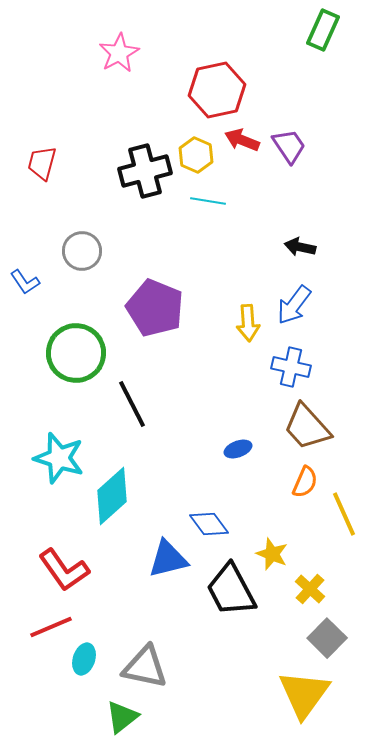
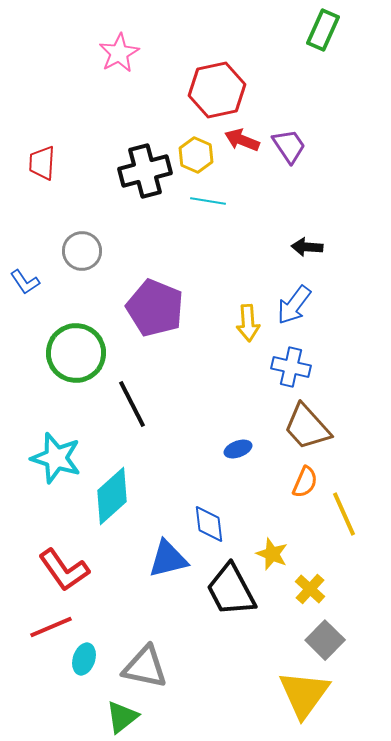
red trapezoid: rotated 12 degrees counterclockwise
black arrow: moved 7 px right; rotated 8 degrees counterclockwise
cyan star: moved 3 px left
blue diamond: rotated 30 degrees clockwise
gray square: moved 2 px left, 2 px down
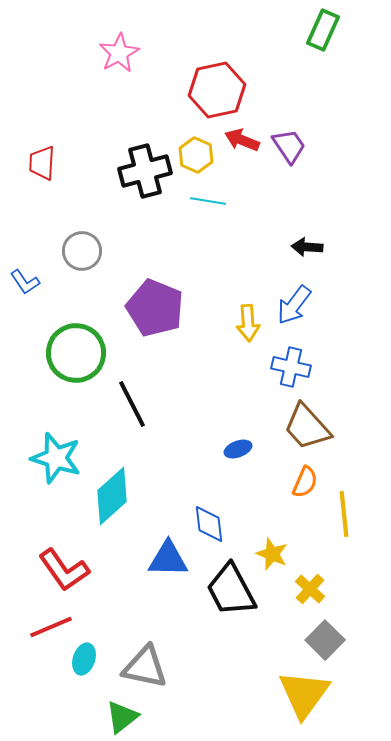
yellow line: rotated 18 degrees clockwise
blue triangle: rotated 15 degrees clockwise
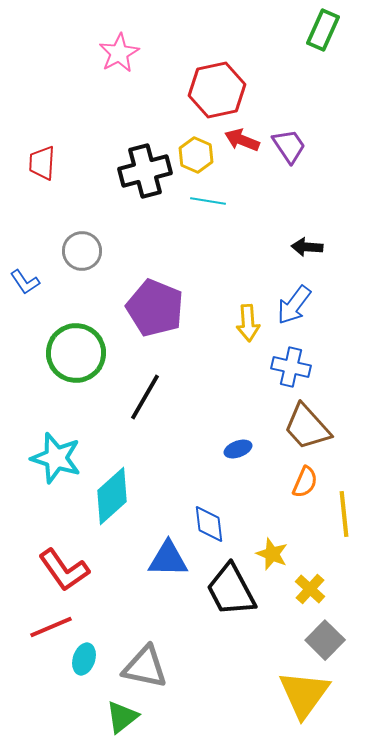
black line: moved 13 px right, 7 px up; rotated 57 degrees clockwise
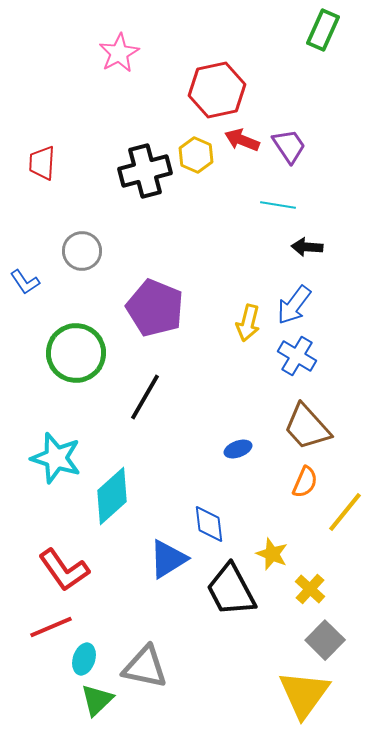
cyan line: moved 70 px right, 4 px down
yellow arrow: rotated 18 degrees clockwise
blue cross: moved 6 px right, 11 px up; rotated 18 degrees clockwise
yellow line: moved 1 px right, 2 px up; rotated 45 degrees clockwise
blue triangle: rotated 33 degrees counterclockwise
green triangle: moved 25 px left, 17 px up; rotated 6 degrees counterclockwise
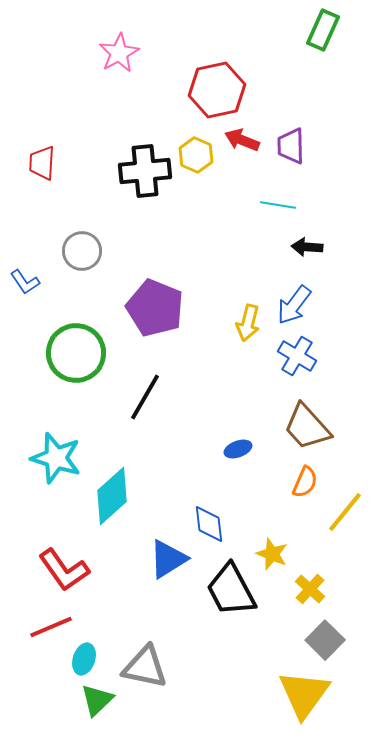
purple trapezoid: moved 2 px right; rotated 147 degrees counterclockwise
black cross: rotated 9 degrees clockwise
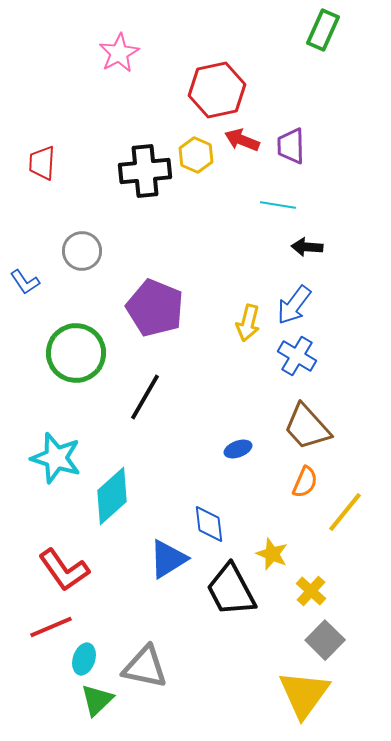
yellow cross: moved 1 px right, 2 px down
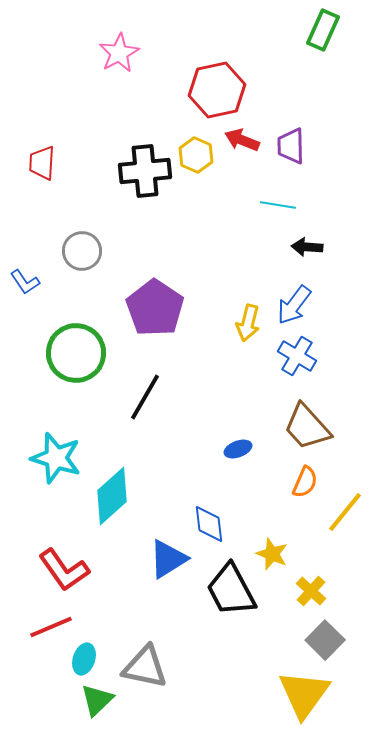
purple pentagon: rotated 12 degrees clockwise
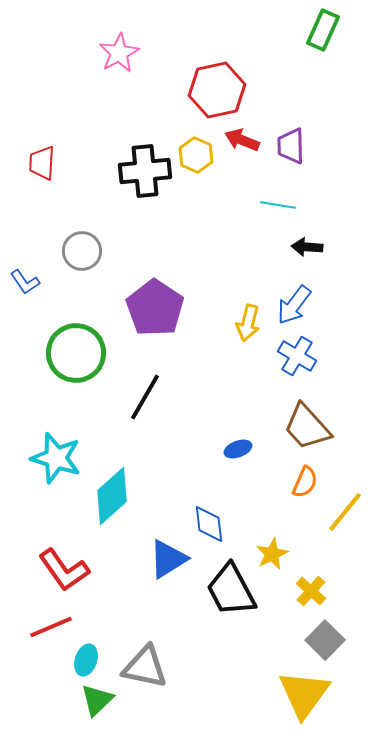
yellow star: rotated 24 degrees clockwise
cyan ellipse: moved 2 px right, 1 px down
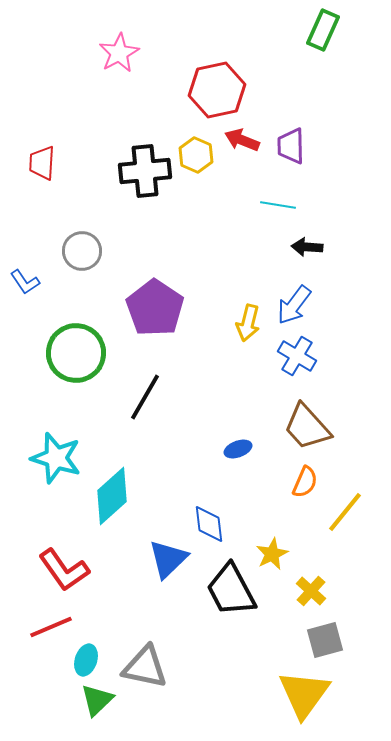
blue triangle: rotated 12 degrees counterclockwise
gray square: rotated 30 degrees clockwise
